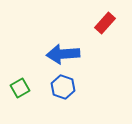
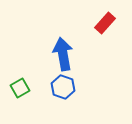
blue arrow: rotated 84 degrees clockwise
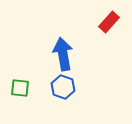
red rectangle: moved 4 px right, 1 px up
green square: rotated 36 degrees clockwise
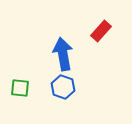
red rectangle: moved 8 px left, 9 px down
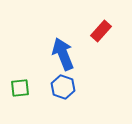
blue arrow: rotated 12 degrees counterclockwise
green square: rotated 12 degrees counterclockwise
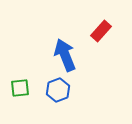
blue arrow: moved 2 px right, 1 px down
blue hexagon: moved 5 px left, 3 px down; rotated 20 degrees clockwise
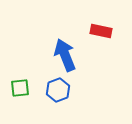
red rectangle: rotated 60 degrees clockwise
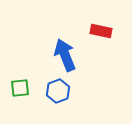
blue hexagon: moved 1 px down
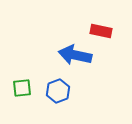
blue arrow: moved 10 px right; rotated 56 degrees counterclockwise
green square: moved 2 px right
